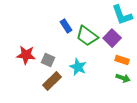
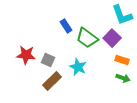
green trapezoid: moved 2 px down
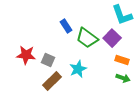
cyan star: moved 2 px down; rotated 24 degrees clockwise
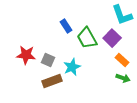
green trapezoid: rotated 25 degrees clockwise
orange rectangle: rotated 24 degrees clockwise
cyan star: moved 6 px left, 2 px up
brown rectangle: rotated 24 degrees clockwise
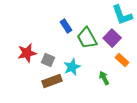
red star: moved 1 px right, 2 px up; rotated 18 degrees counterclockwise
green arrow: moved 19 px left; rotated 136 degrees counterclockwise
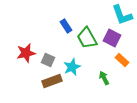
purple square: rotated 18 degrees counterclockwise
red star: moved 1 px left
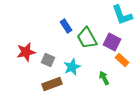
purple square: moved 4 px down
red star: moved 1 px up
brown rectangle: moved 3 px down
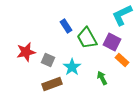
cyan L-shape: rotated 85 degrees clockwise
cyan star: rotated 12 degrees counterclockwise
green arrow: moved 2 px left
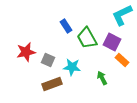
cyan star: rotated 30 degrees counterclockwise
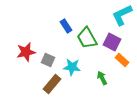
brown rectangle: rotated 30 degrees counterclockwise
